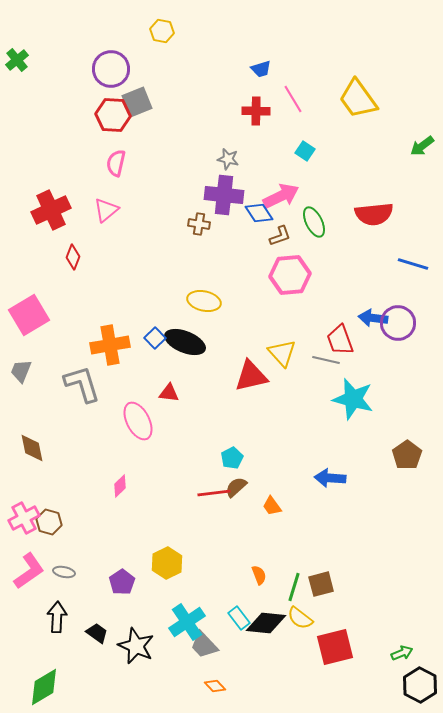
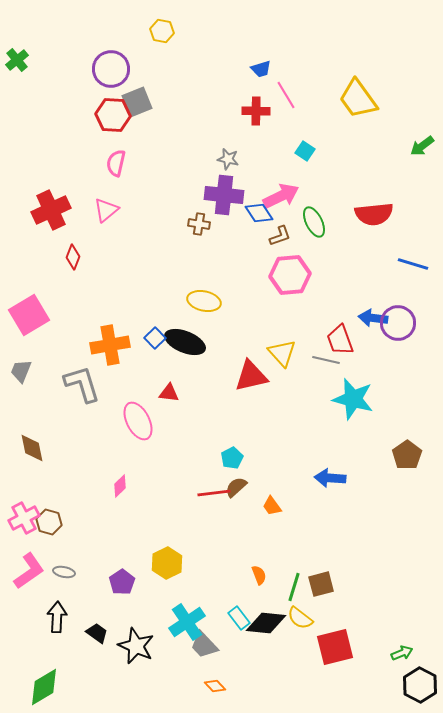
pink line at (293, 99): moved 7 px left, 4 px up
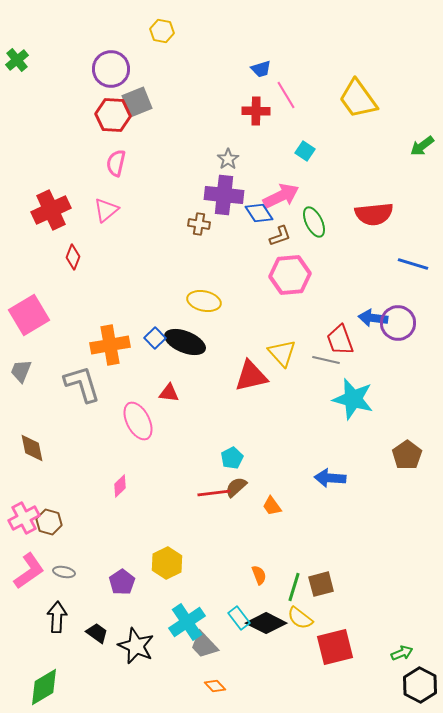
gray star at (228, 159): rotated 25 degrees clockwise
black diamond at (266, 623): rotated 21 degrees clockwise
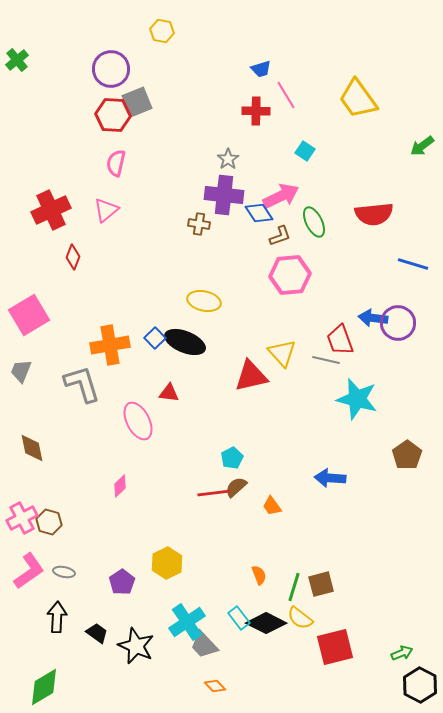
cyan star at (353, 399): moved 4 px right
pink cross at (24, 518): moved 2 px left
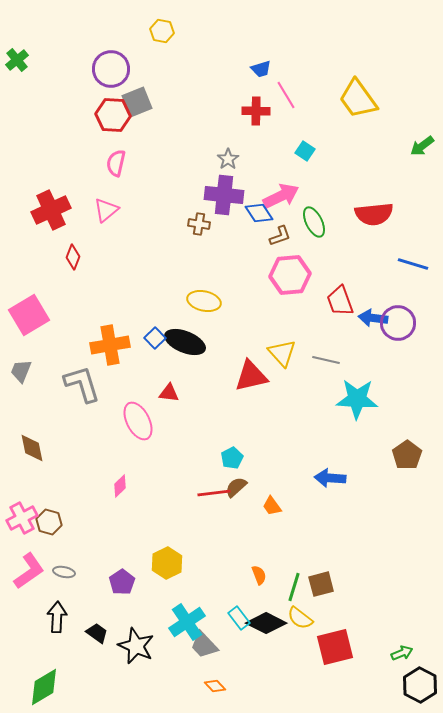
red trapezoid at (340, 340): moved 39 px up
cyan star at (357, 399): rotated 12 degrees counterclockwise
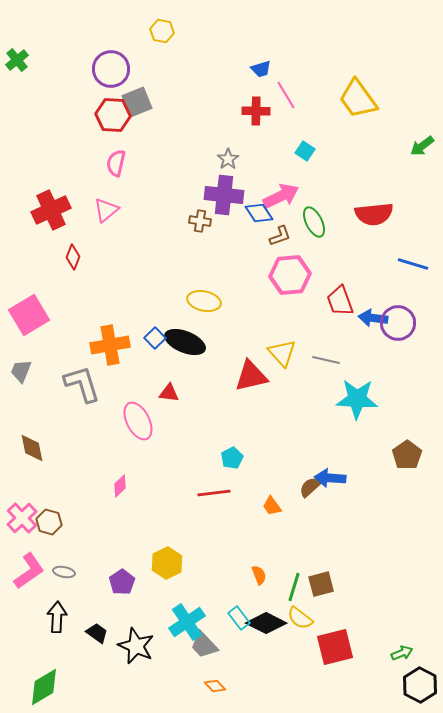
brown cross at (199, 224): moved 1 px right, 3 px up
brown semicircle at (236, 487): moved 74 px right
pink cross at (22, 518): rotated 16 degrees counterclockwise
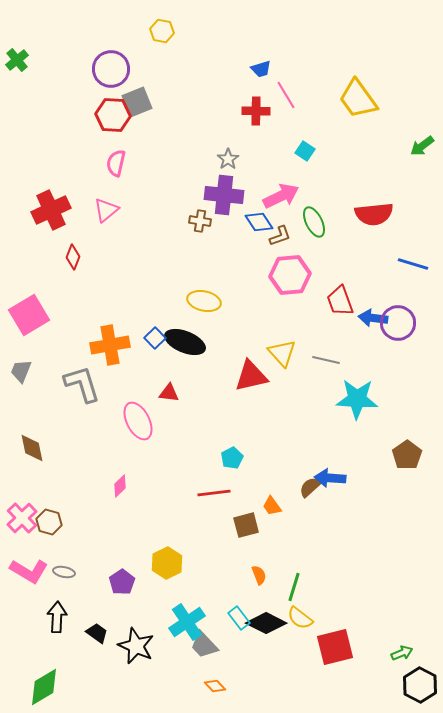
blue diamond at (259, 213): moved 9 px down
pink L-shape at (29, 571): rotated 66 degrees clockwise
brown square at (321, 584): moved 75 px left, 59 px up
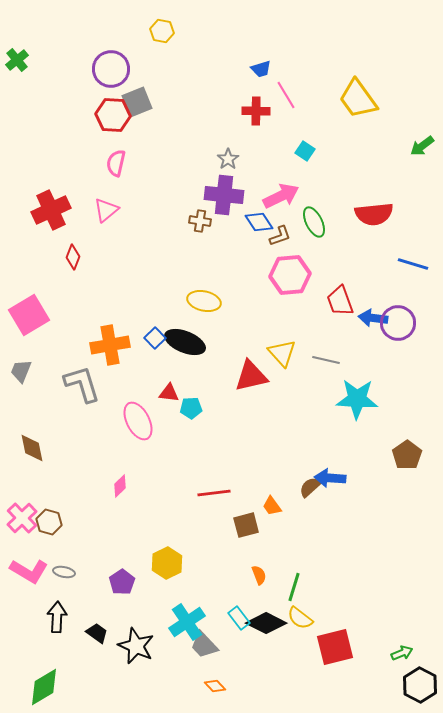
cyan pentagon at (232, 458): moved 41 px left, 50 px up; rotated 25 degrees clockwise
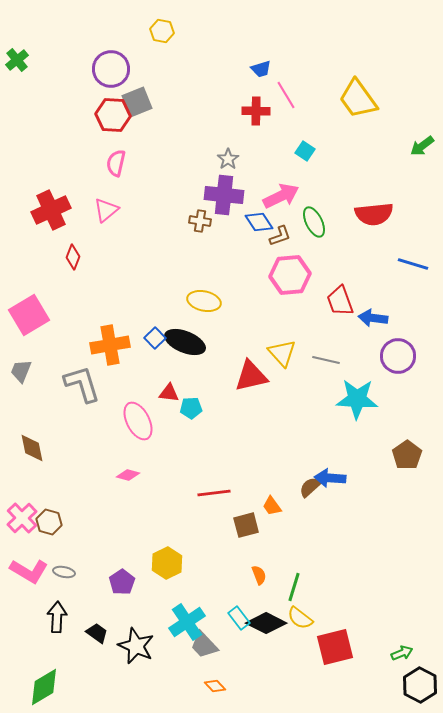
purple circle at (398, 323): moved 33 px down
pink diamond at (120, 486): moved 8 px right, 11 px up; rotated 60 degrees clockwise
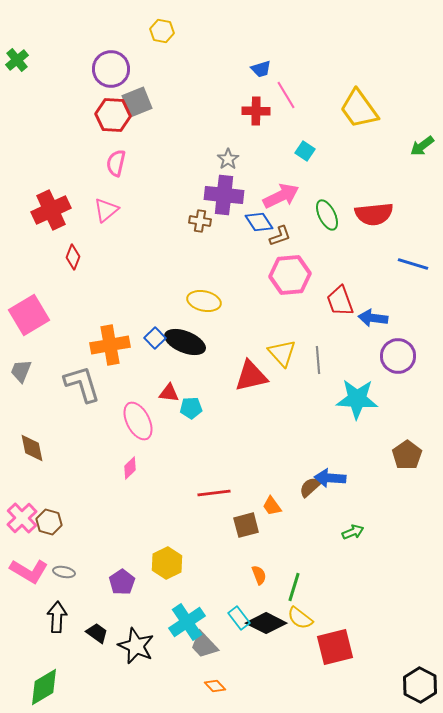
yellow trapezoid at (358, 99): moved 1 px right, 10 px down
green ellipse at (314, 222): moved 13 px right, 7 px up
gray line at (326, 360): moved 8 px left; rotated 72 degrees clockwise
pink diamond at (128, 475): moved 2 px right, 7 px up; rotated 60 degrees counterclockwise
green arrow at (402, 653): moved 49 px left, 121 px up
